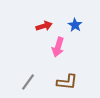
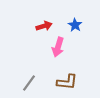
gray line: moved 1 px right, 1 px down
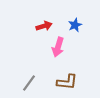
blue star: rotated 16 degrees clockwise
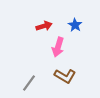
blue star: rotated 16 degrees counterclockwise
brown L-shape: moved 2 px left, 6 px up; rotated 25 degrees clockwise
